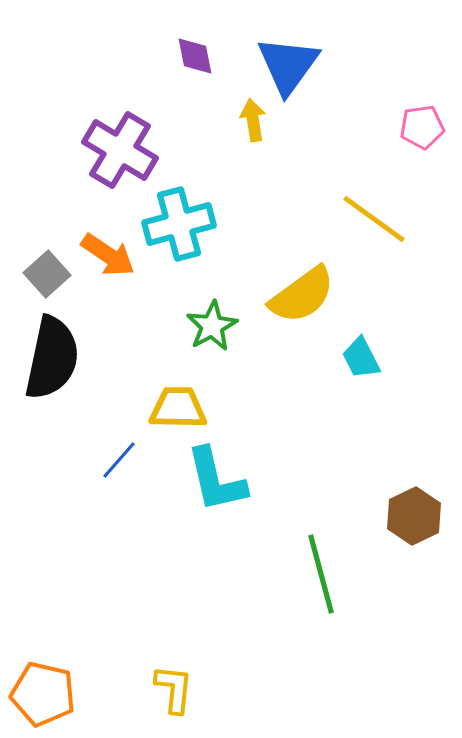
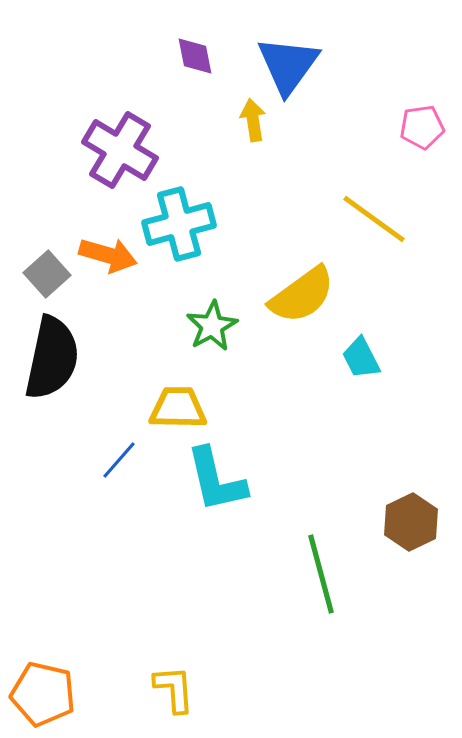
orange arrow: rotated 18 degrees counterclockwise
brown hexagon: moved 3 px left, 6 px down
yellow L-shape: rotated 10 degrees counterclockwise
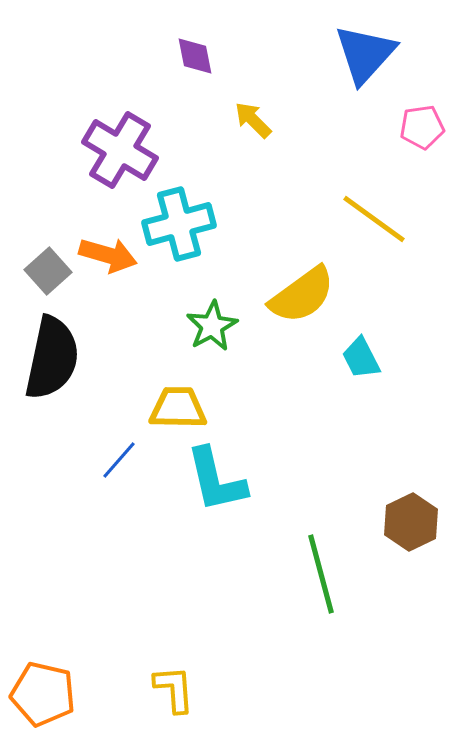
blue triangle: moved 77 px right, 11 px up; rotated 6 degrees clockwise
yellow arrow: rotated 36 degrees counterclockwise
gray square: moved 1 px right, 3 px up
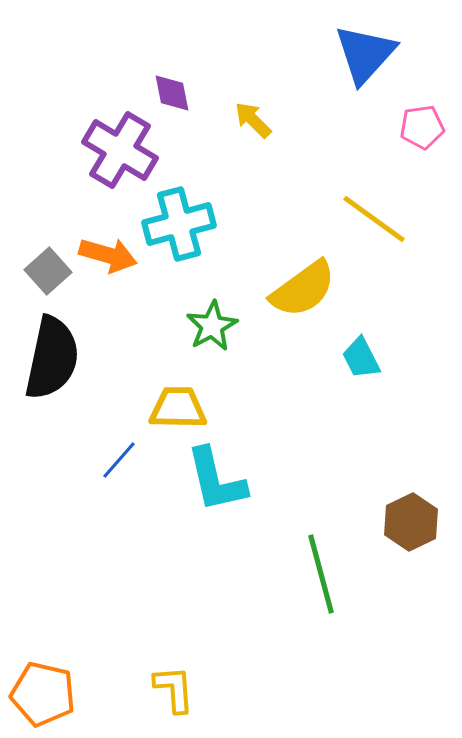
purple diamond: moved 23 px left, 37 px down
yellow semicircle: moved 1 px right, 6 px up
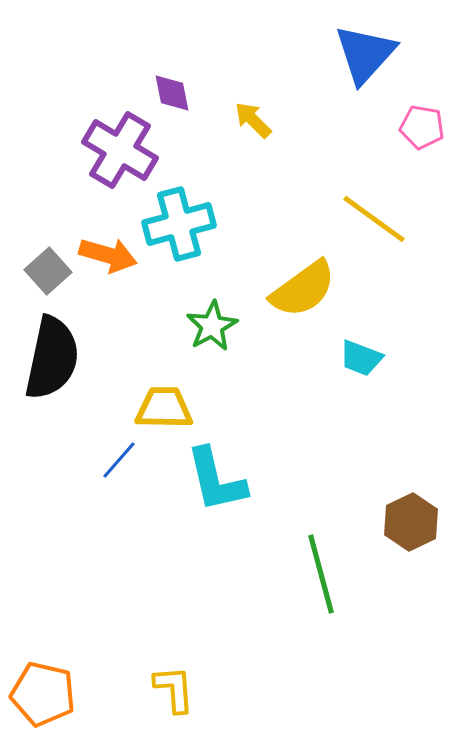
pink pentagon: rotated 18 degrees clockwise
cyan trapezoid: rotated 42 degrees counterclockwise
yellow trapezoid: moved 14 px left
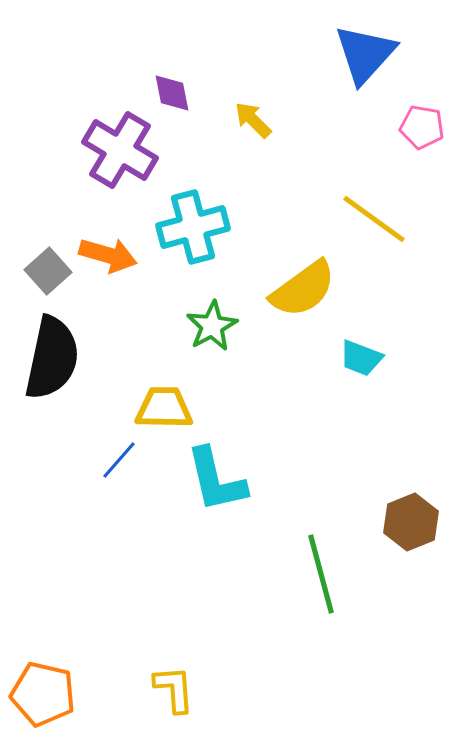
cyan cross: moved 14 px right, 3 px down
brown hexagon: rotated 4 degrees clockwise
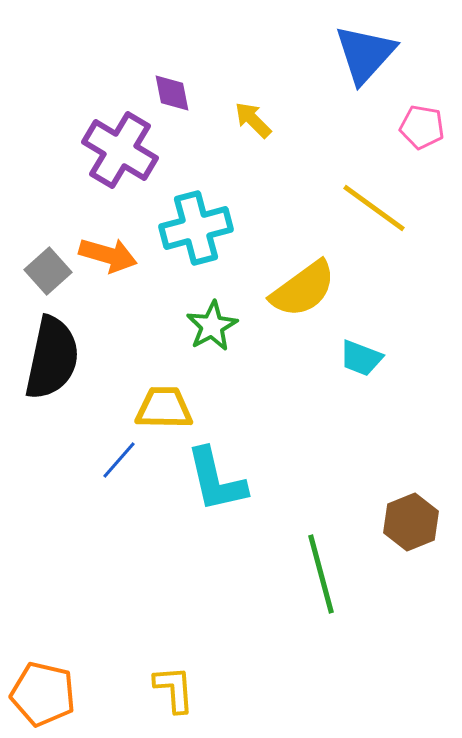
yellow line: moved 11 px up
cyan cross: moved 3 px right, 1 px down
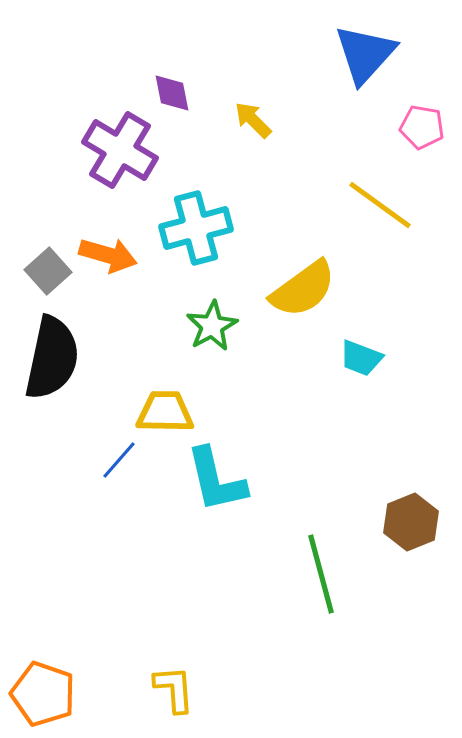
yellow line: moved 6 px right, 3 px up
yellow trapezoid: moved 1 px right, 4 px down
orange pentagon: rotated 6 degrees clockwise
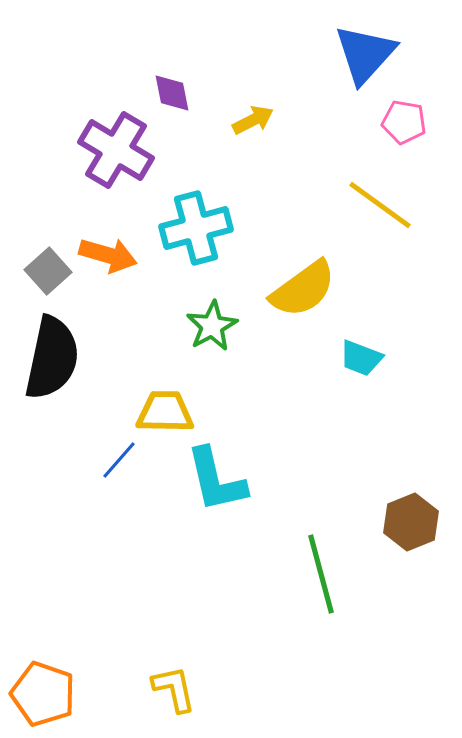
yellow arrow: rotated 108 degrees clockwise
pink pentagon: moved 18 px left, 5 px up
purple cross: moved 4 px left
yellow L-shape: rotated 8 degrees counterclockwise
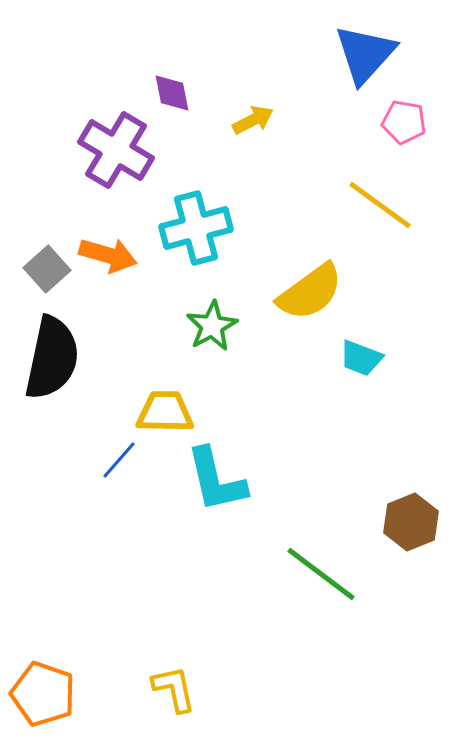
gray square: moved 1 px left, 2 px up
yellow semicircle: moved 7 px right, 3 px down
green line: rotated 38 degrees counterclockwise
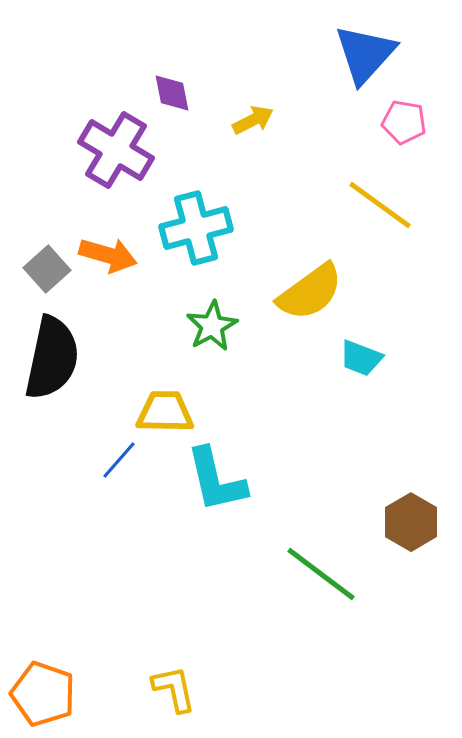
brown hexagon: rotated 8 degrees counterclockwise
